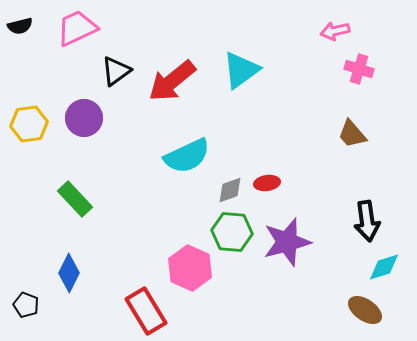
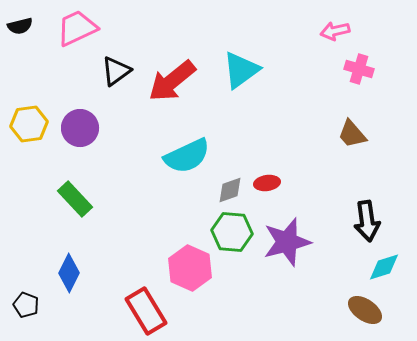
purple circle: moved 4 px left, 10 px down
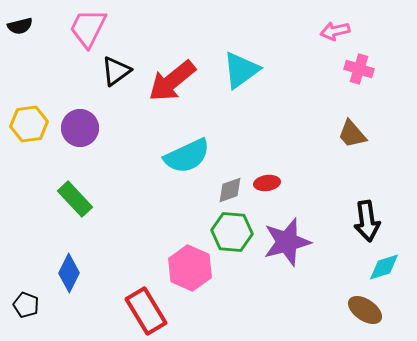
pink trapezoid: moved 11 px right; rotated 39 degrees counterclockwise
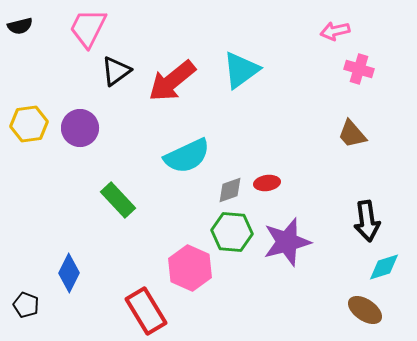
green rectangle: moved 43 px right, 1 px down
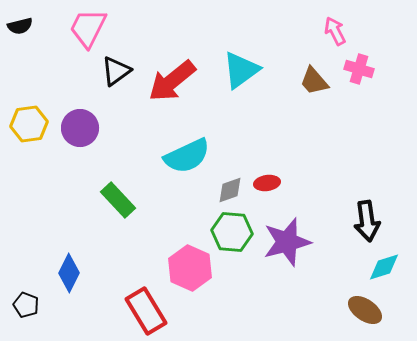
pink arrow: rotated 76 degrees clockwise
brown trapezoid: moved 38 px left, 53 px up
